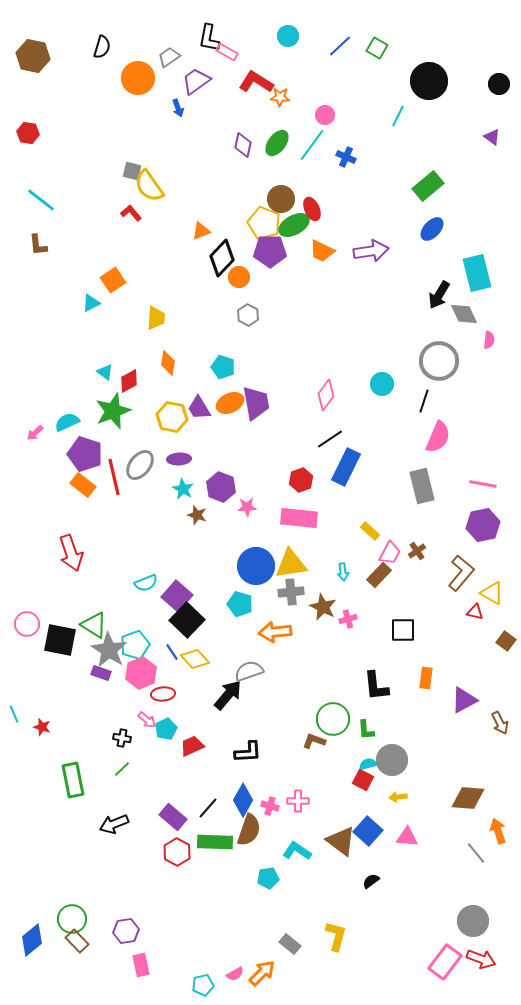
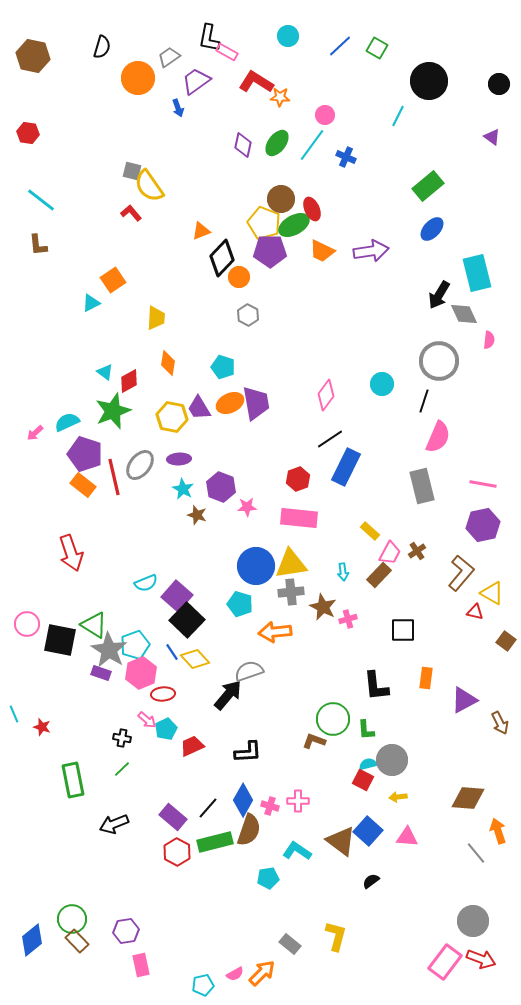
red hexagon at (301, 480): moved 3 px left, 1 px up
green rectangle at (215, 842): rotated 16 degrees counterclockwise
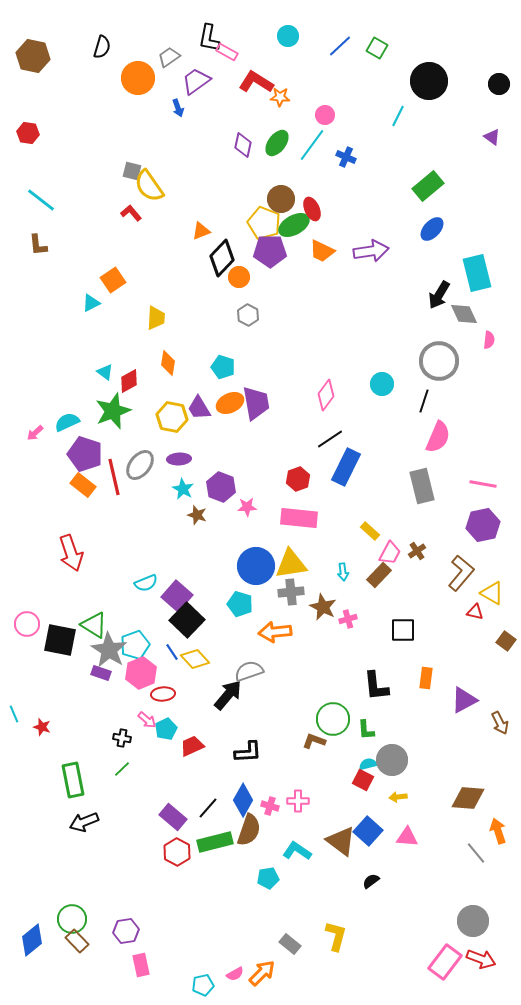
black arrow at (114, 824): moved 30 px left, 2 px up
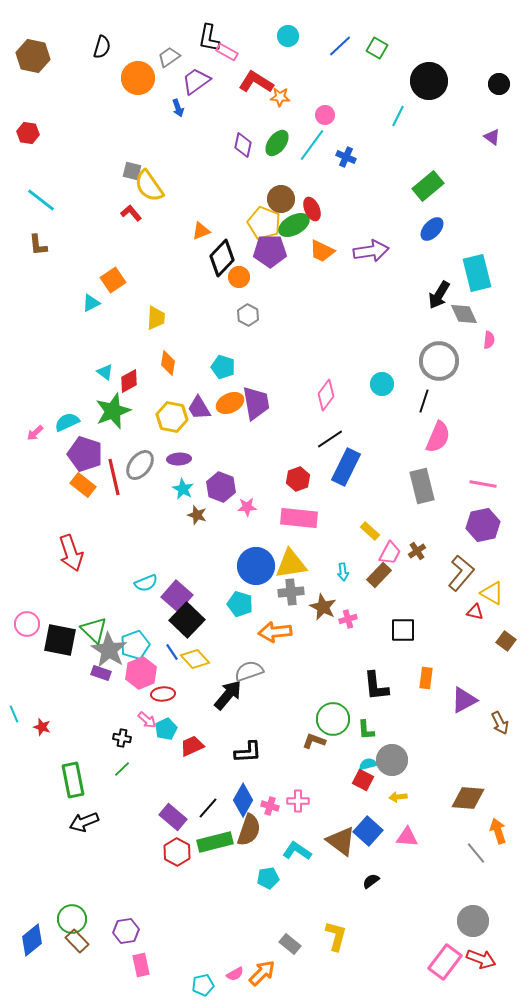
green triangle at (94, 625): moved 5 px down; rotated 12 degrees clockwise
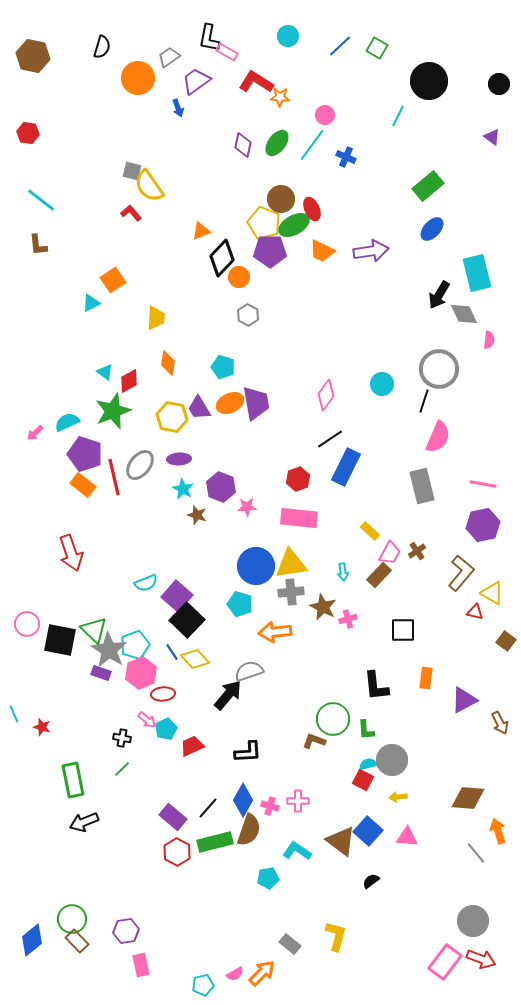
gray circle at (439, 361): moved 8 px down
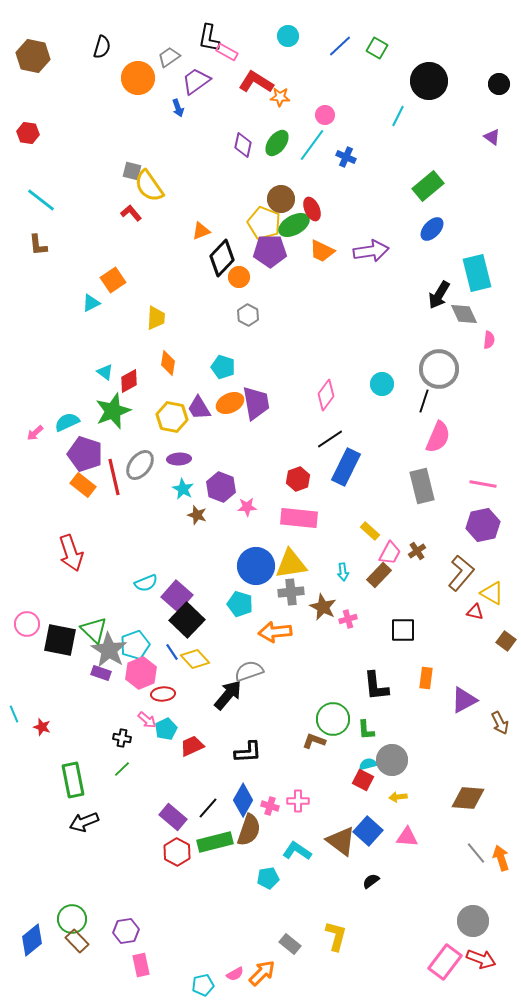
orange arrow at (498, 831): moved 3 px right, 27 px down
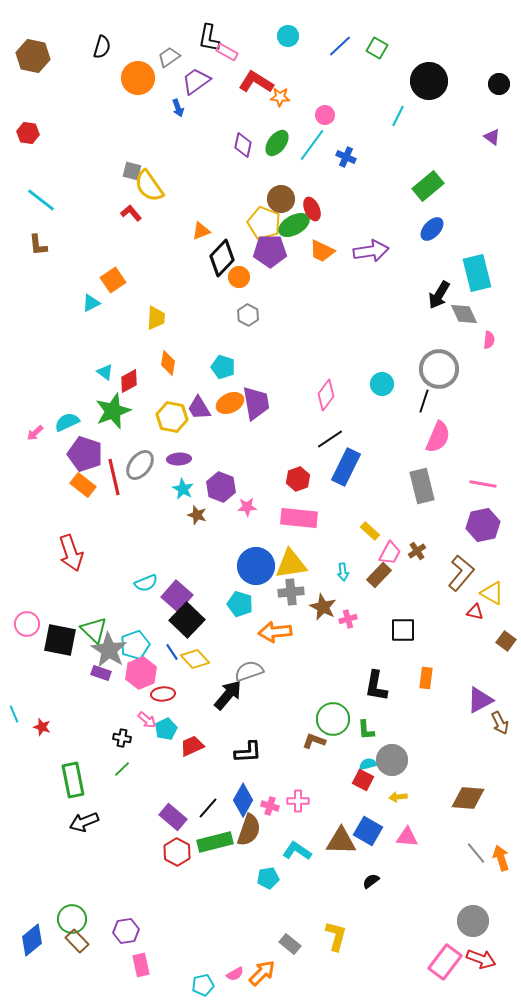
black L-shape at (376, 686): rotated 16 degrees clockwise
purple triangle at (464, 700): moved 16 px right
blue square at (368, 831): rotated 12 degrees counterclockwise
brown triangle at (341, 841): rotated 36 degrees counterclockwise
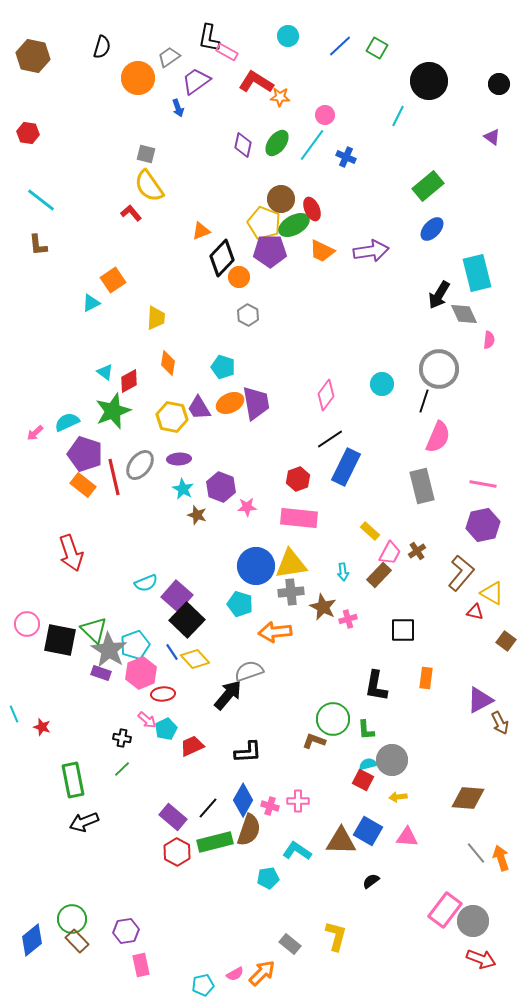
gray square at (132, 171): moved 14 px right, 17 px up
pink rectangle at (445, 962): moved 52 px up
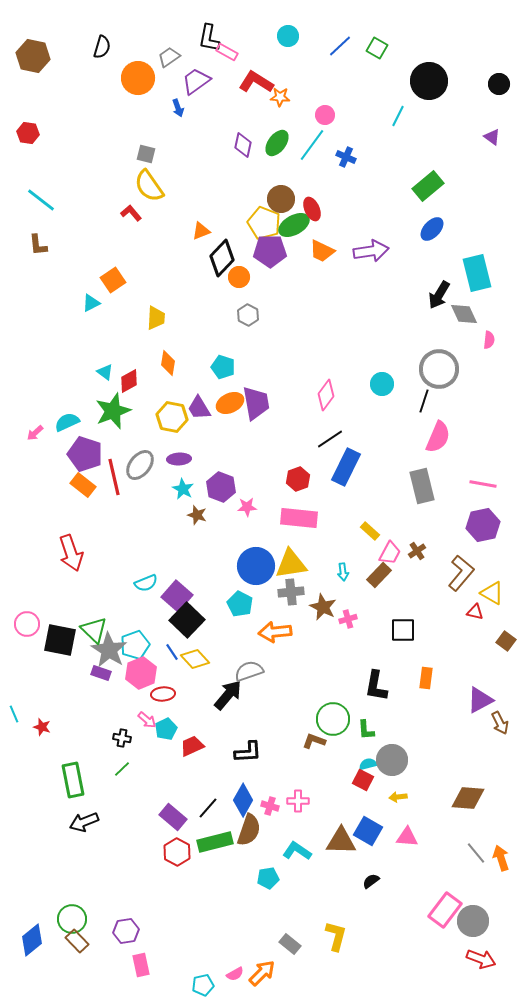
cyan pentagon at (240, 604): rotated 10 degrees clockwise
